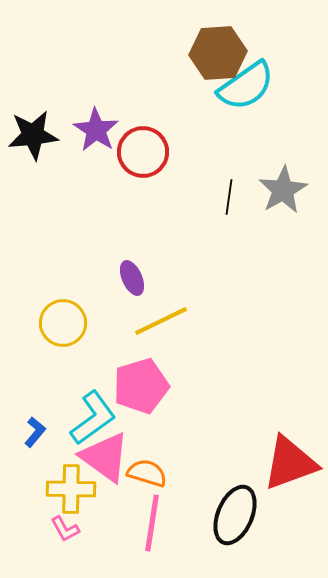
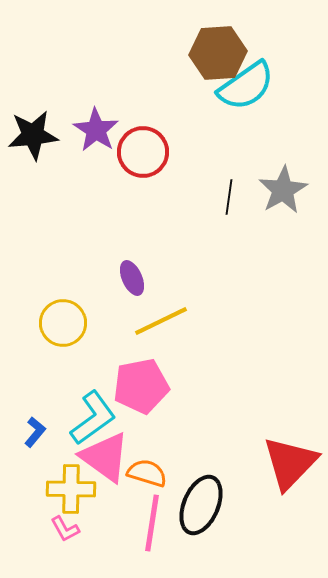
pink pentagon: rotated 6 degrees clockwise
red triangle: rotated 26 degrees counterclockwise
black ellipse: moved 34 px left, 10 px up
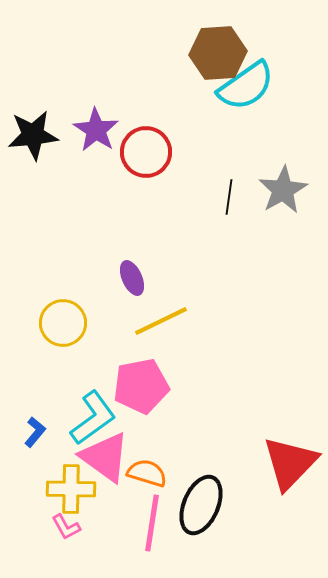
red circle: moved 3 px right
pink L-shape: moved 1 px right, 2 px up
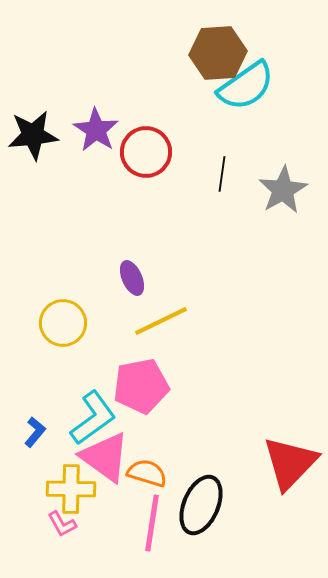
black line: moved 7 px left, 23 px up
pink L-shape: moved 4 px left, 3 px up
